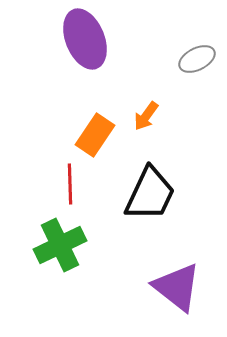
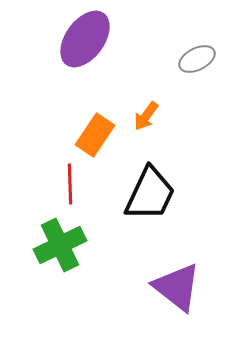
purple ellipse: rotated 58 degrees clockwise
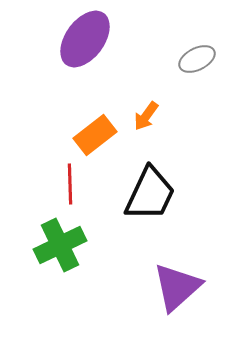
orange rectangle: rotated 18 degrees clockwise
purple triangle: rotated 40 degrees clockwise
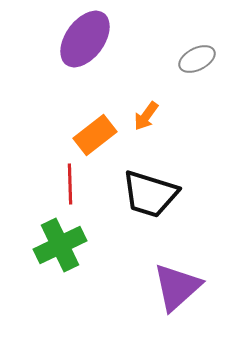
black trapezoid: rotated 82 degrees clockwise
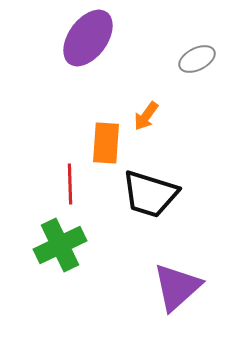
purple ellipse: moved 3 px right, 1 px up
orange rectangle: moved 11 px right, 8 px down; rotated 48 degrees counterclockwise
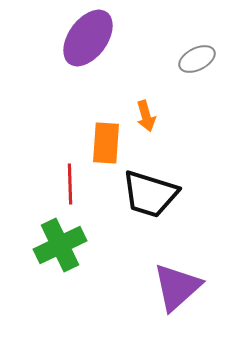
orange arrow: rotated 52 degrees counterclockwise
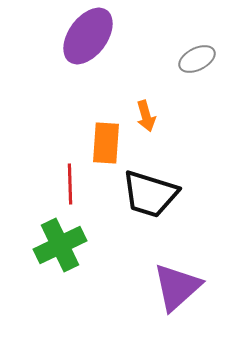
purple ellipse: moved 2 px up
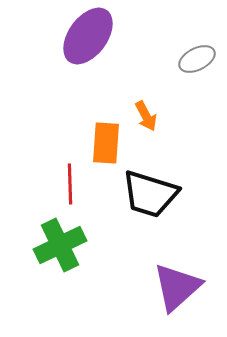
orange arrow: rotated 12 degrees counterclockwise
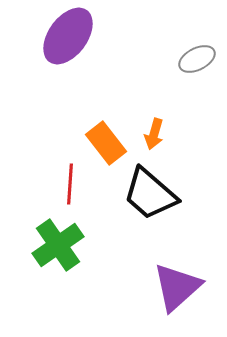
purple ellipse: moved 20 px left
orange arrow: moved 8 px right, 18 px down; rotated 44 degrees clockwise
orange rectangle: rotated 42 degrees counterclockwise
red line: rotated 6 degrees clockwise
black trapezoid: rotated 24 degrees clockwise
green cross: moved 2 px left; rotated 9 degrees counterclockwise
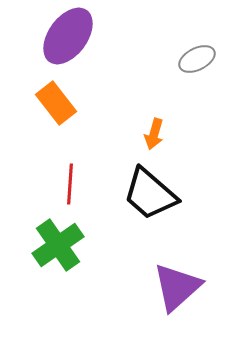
orange rectangle: moved 50 px left, 40 px up
